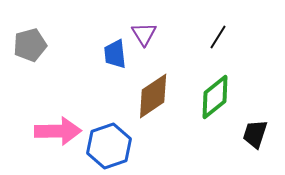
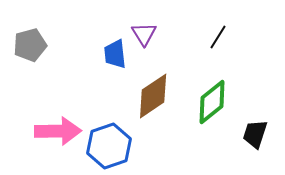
green diamond: moved 3 px left, 5 px down
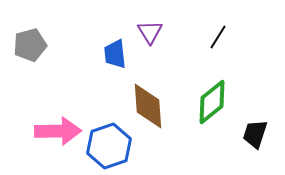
purple triangle: moved 6 px right, 2 px up
brown diamond: moved 5 px left, 10 px down; rotated 60 degrees counterclockwise
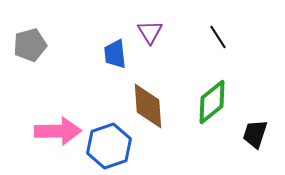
black line: rotated 65 degrees counterclockwise
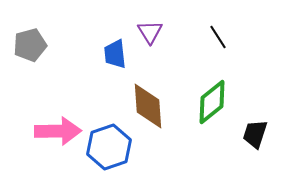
blue hexagon: moved 1 px down
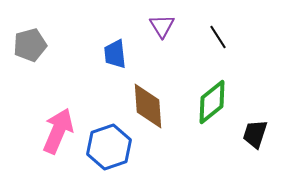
purple triangle: moved 12 px right, 6 px up
pink arrow: rotated 66 degrees counterclockwise
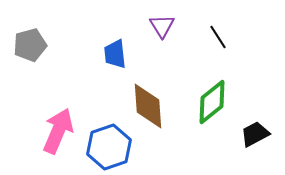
black trapezoid: rotated 44 degrees clockwise
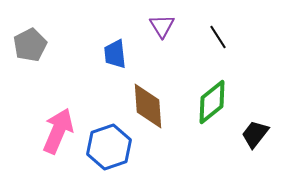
gray pentagon: rotated 12 degrees counterclockwise
black trapezoid: rotated 24 degrees counterclockwise
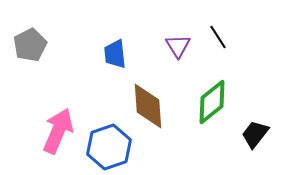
purple triangle: moved 16 px right, 20 px down
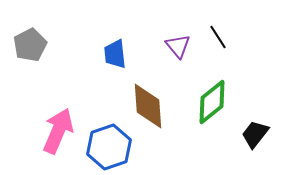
purple triangle: rotated 8 degrees counterclockwise
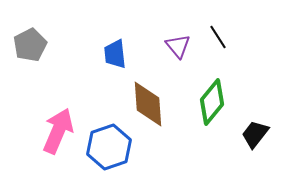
green diamond: rotated 12 degrees counterclockwise
brown diamond: moved 2 px up
